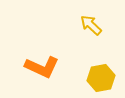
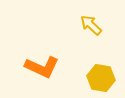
yellow hexagon: rotated 20 degrees clockwise
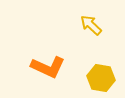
orange L-shape: moved 6 px right
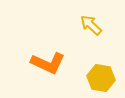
orange L-shape: moved 4 px up
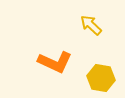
orange L-shape: moved 7 px right, 1 px up
